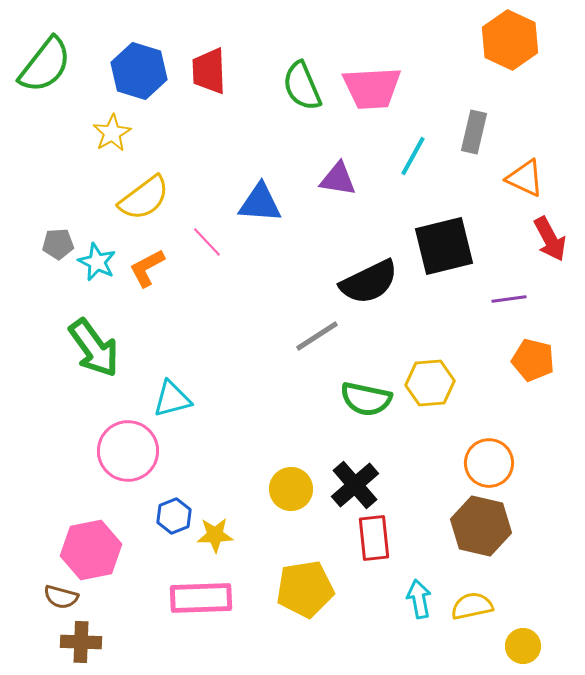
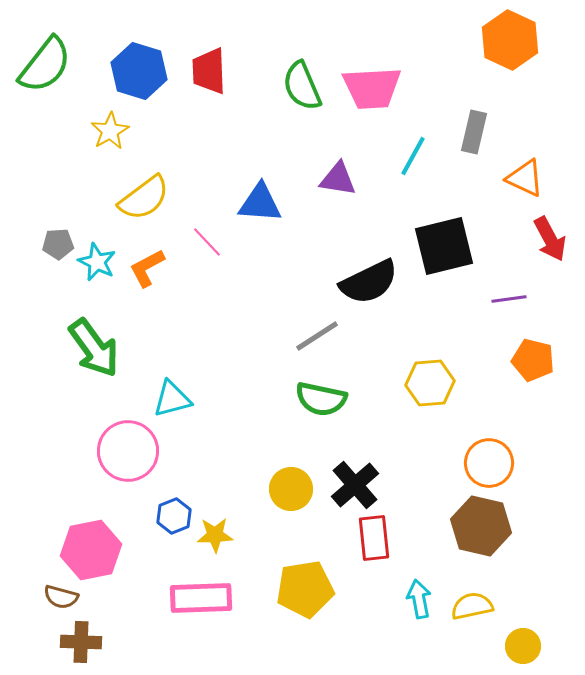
yellow star at (112, 133): moved 2 px left, 2 px up
green semicircle at (366, 399): moved 45 px left
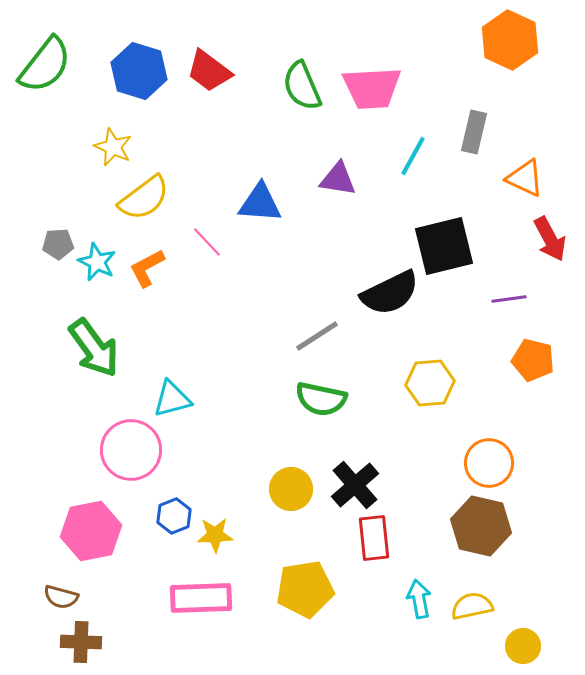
red trapezoid at (209, 71): rotated 51 degrees counterclockwise
yellow star at (110, 131): moved 3 px right, 16 px down; rotated 18 degrees counterclockwise
black semicircle at (369, 282): moved 21 px right, 11 px down
pink circle at (128, 451): moved 3 px right, 1 px up
pink hexagon at (91, 550): moved 19 px up
